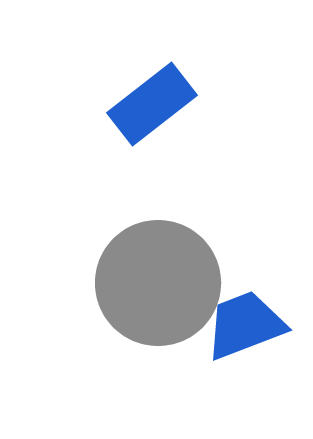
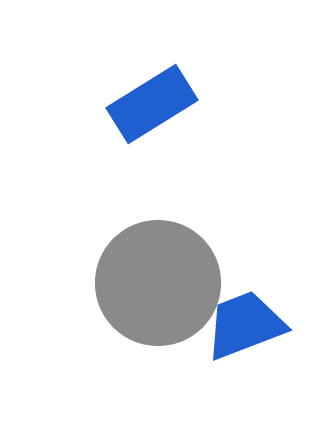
blue rectangle: rotated 6 degrees clockwise
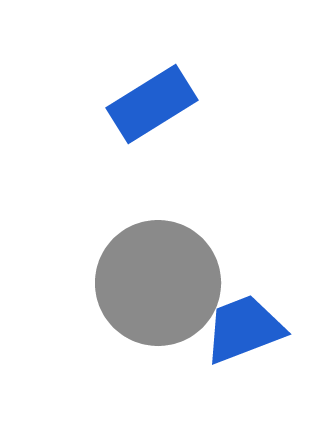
blue trapezoid: moved 1 px left, 4 px down
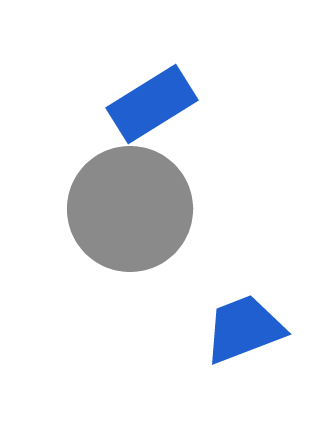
gray circle: moved 28 px left, 74 px up
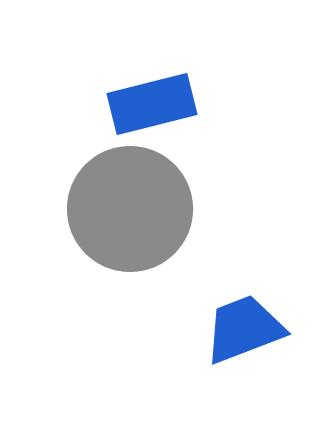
blue rectangle: rotated 18 degrees clockwise
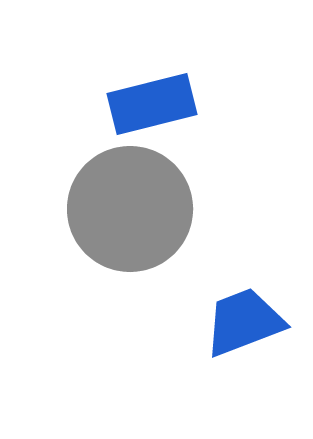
blue trapezoid: moved 7 px up
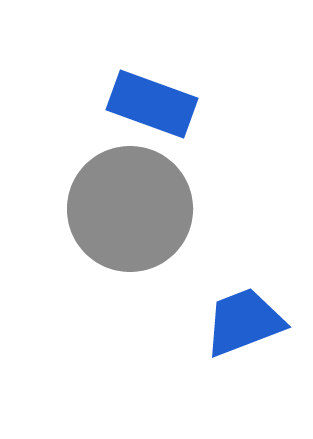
blue rectangle: rotated 34 degrees clockwise
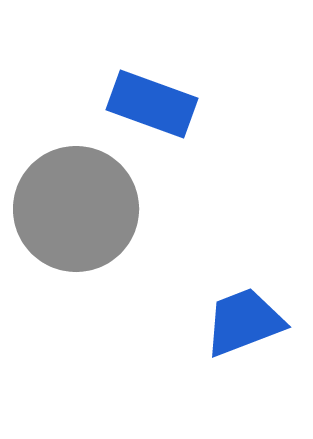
gray circle: moved 54 px left
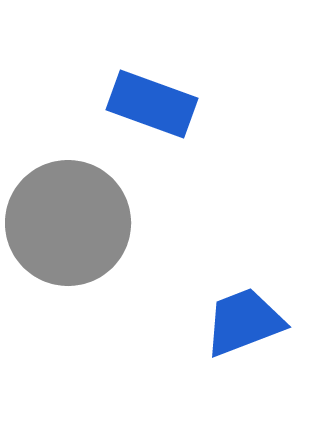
gray circle: moved 8 px left, 14 px down
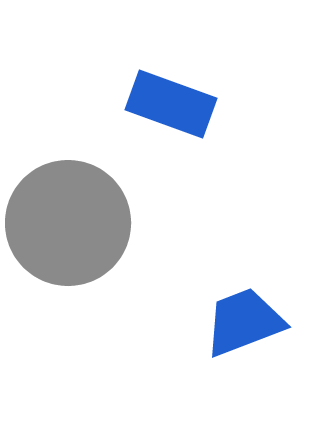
blue rectangle: moved 19 px right
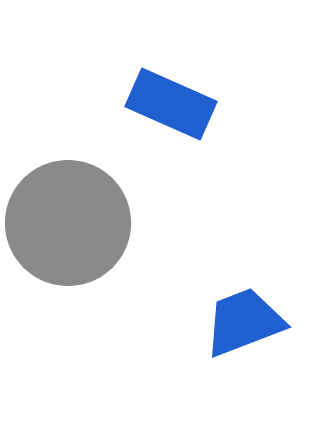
blue rectangle: rotated 4 degrees clockwise
